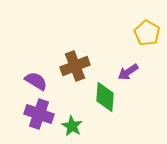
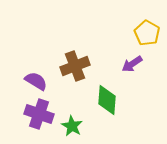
purple arrow: moved 4 px right, 8 px up
green diamond: moved 2 px right, 3 px down
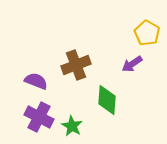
brown cross: moved 1 px right, 1 px up
purple semicircle: rotated 10 degrees counterclockwise
purple cross: moved 3 px down; rotated 8 degrees clockwise
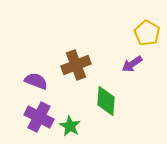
green diamond: moved 1 px left, 1 px down
green star: moved 2 px left
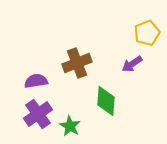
yellow pentagon: rotated 20 degrees clockwise
brown cross: moved 1 px right, 2 px up
purple semicircle: rotated 30 degrees counterclockwise
purple cross: moved 1 px left, 3 px up; rotated 28 degrees clockwise
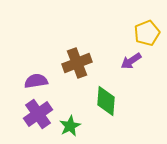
purple arrow: moved 1 px left, 3 px up
green star: rotated 15 degrees clockwise
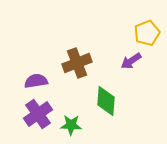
green star: moved 1 px right, 1 px up; rotated 30 degrees clockwise
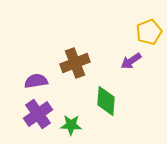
yellow pentagon: moved 2 px right, 1 px up
brown cross: moved 2 px left
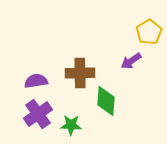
yellow pentagon: rotated 10 degrees counterclockwise
brown cross: moved 5 px right, 10 px down; rotated 20 degrees clockwise
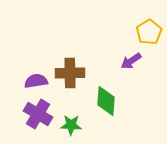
brown cross: moved 10 px left
purple cross: rotated 24 degrees counterclockwise
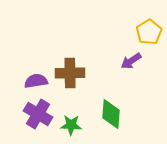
green diamond: moved 5 px right, 13 px down
